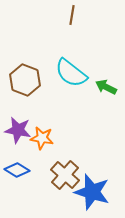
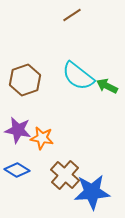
brown line: rotated 48 degrees clockwise
cyan semicircle: moved 7 px right, 3 px down
brown hexagon: rotated 20 degrees clockwise
green arrow: moved 1 px right, 1 px up
blue star: rotated 21 degrees counterclockwise
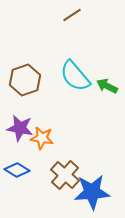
cyan semicircle: moved 3 px left; rotated 12 degrees clockwise
purple star: moved 2 px right, 2 px up
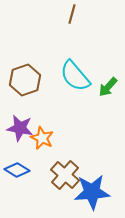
brown line: moved 1 px up; rotated 42 degrees counterclockwise
green arrow: moved 1 px right, 1 px down; rotated 75 degrees counterclockwise
orange star: rotated 15 degrees clockwise
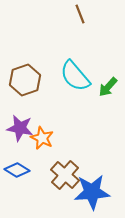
brown line: moved 8 px right; rotated 36 degrees counterclockwise
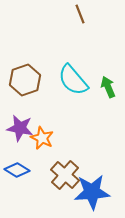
cyan semicircle: moved 2 px left, 4 px down
green arrow: rotated 115 degrees clockwise
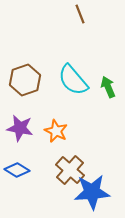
orange star: moved 14 px right, 7 px up
brown cross: moved 5 px right, 5 px up
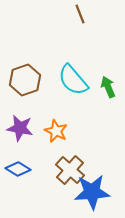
blue diamond: moved 1 px right, 1 px up
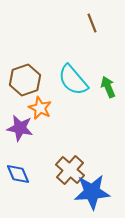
brown line: moved 12 px right, 9 px down
orange star: moved 16 px left, 23 px up
blue diamond: moved 5 px down; rotated 35 degrees clockwise
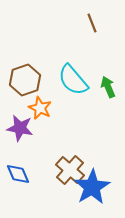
blue star: moved 5 px up; rotated 27 degrees counterclockwise
